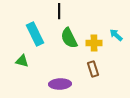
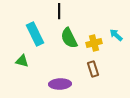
yellow cross: rotated 14 degrees counterclockwise
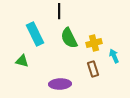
cyan arrow: moved 2 px left, 21 px down; rotated 24 degrees clockwise
